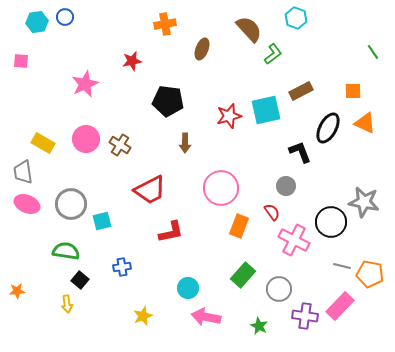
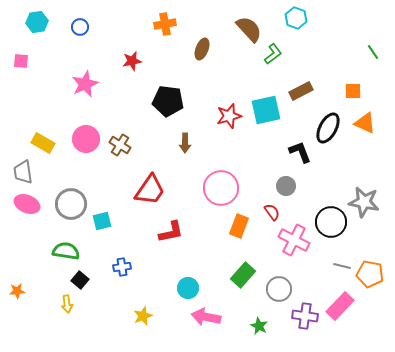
blue circle at (65, 17): moved 15 px right, 10 px down
red trapezoid at (150, 190): rotated 28 degrees counterclockwise
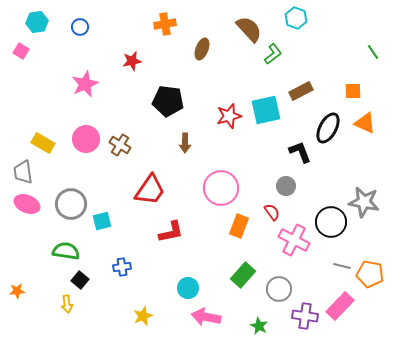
pink square at (21, 61): moved 10 px up; rotated 28 degrees clockwise
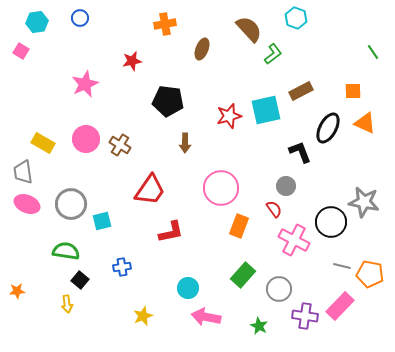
blue circle at (80, 27): moved 9 px up
red semicircle at (272, 212): moved 2 px right, 3 px up
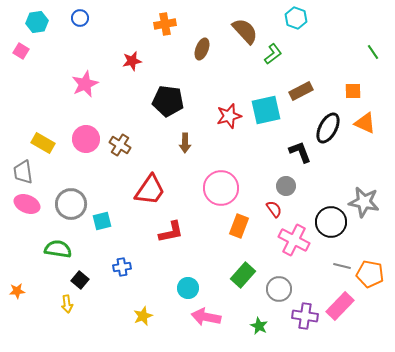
brown semicircle at (249, 29): moved 4 px left, 2 px down
green semicircle at (66, 251): moved 8 px left, 2 px up
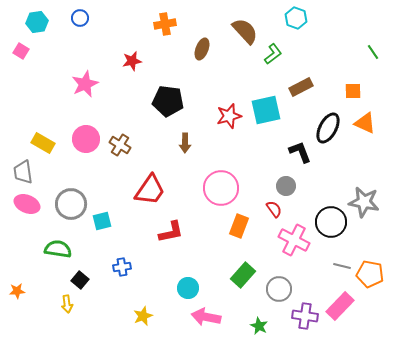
brown rectangle at (301, 91): moved 4 px up
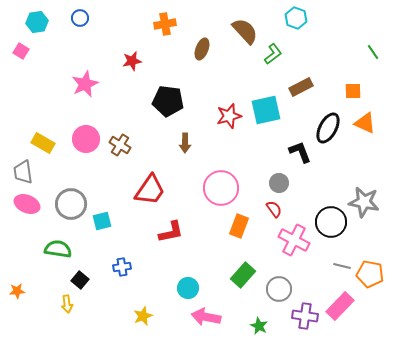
gray circle at (286, 186): moved 7 px left, 3 px up
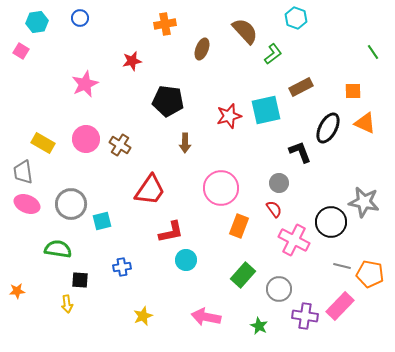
black square at (80, 280): rotated 36 degrees counterclockwise
cyan circle at (188, 288): moved 2 px left, 28 px up
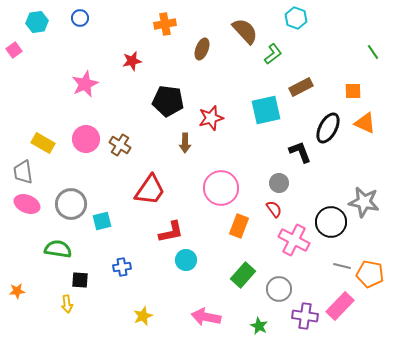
pink square at (21, 51): moved 7 px left, 1 px up; rotated 21 degrees clockwise
red star at (229, 116): moved 18 px left, 2 px down
